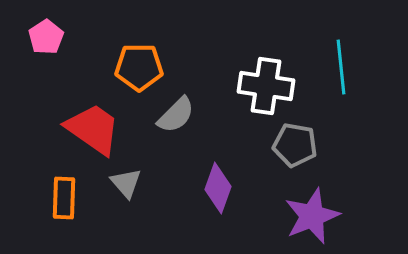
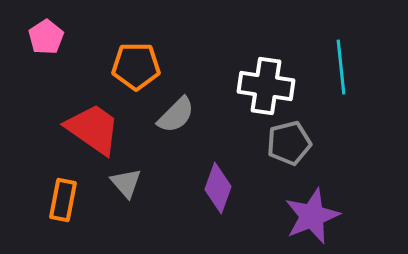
orange pentagon: moved 3 px left, 1 px up
gray pentagon: moved 6 px left, 2 px up; rotated 24 degrees counterclockwise
orange rectangle: moved 1 px left, 2 px down; rotated 9 degrees clockwise
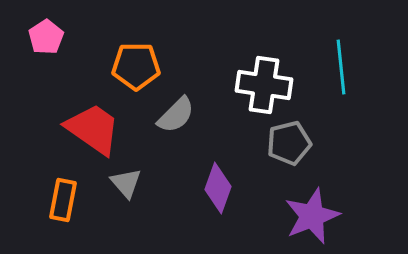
white cross: moved 2 px left, 1 px up
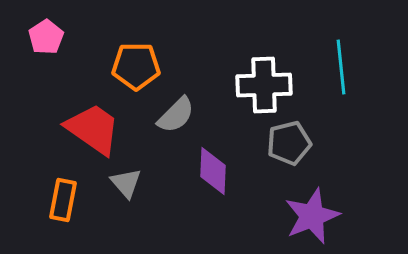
white cross: rotated 10 degrees counterclockwise
purple diamond: moved 5 px left, 17 px up; rotated 18 degrees counterclockwise
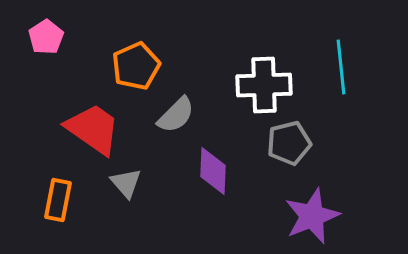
orange pentagon: rotated 24 degrees counterclockwise
orange rectangle: moved 5 px left
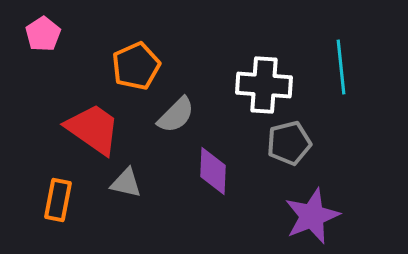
pink pentagon: moved 3 px left, 3 px up
white cross: rotated 6 degrees clockwise
gray triangle: rotated 36 degrees counterclockwise
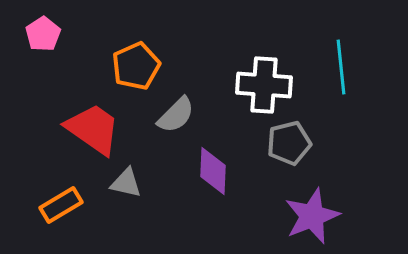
orange rectangle: moved 3 px right, 5 px down; rotated 48 degrees clockwise
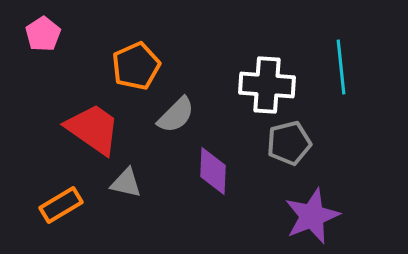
white cross: moved 3 px right
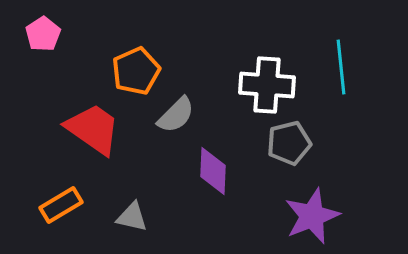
orange pentagon: moved 5 px down
gray triangle: moved 6 px right, 34 px down
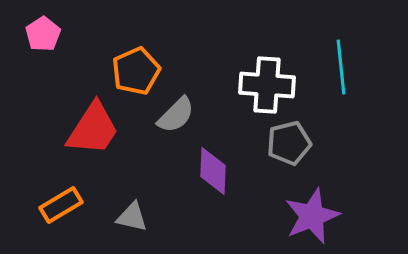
red trapezoid: rotated 88 degrees clockwise
